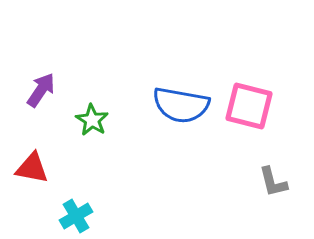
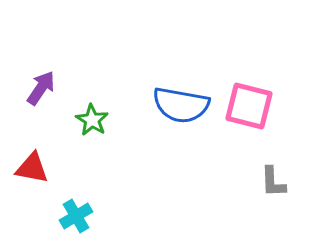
purple arrow: moved 2 px up
gray L-shape: rotated 12 degrees clockwise
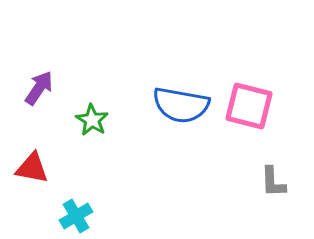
purple arrow: moved 2 px left
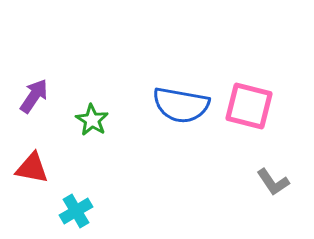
purple arrow: moved 5 px left, 8 px down
gray L-shape: rotated 32 degrees counterclockwise
cyan cross: moved 5 px up
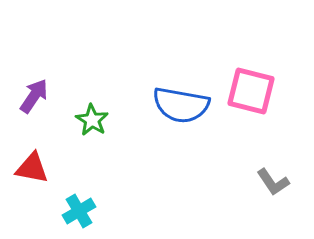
pink square: moved 2 px right, 15 px up
cyan cross: moved 3 px right
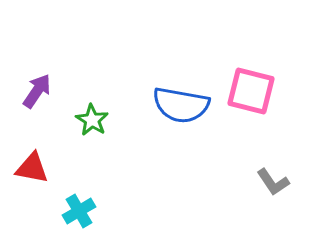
purple arrow: moved 3 px right, 5 px up
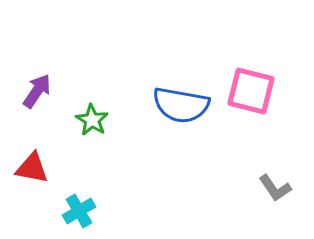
gray L-shape: moved 2 px right, 6 px down
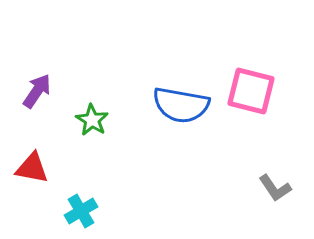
cyan cross: moved 2 px right
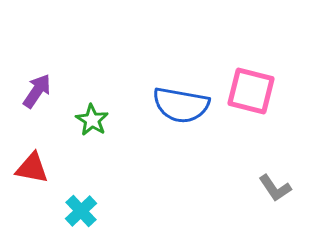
cyan cross: rotated 12 degrees counterclockwise
